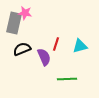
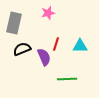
pink star: moved 23 px right; rotated 24 degrees counterclockwise
cyan triangle: rotated 14 degrees clockwise
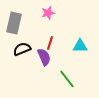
red line: moved 6 px left, 1 px up
green line: rotated 54 degrees clockwise
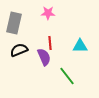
pink star: rotated 16 degrees clockwise
red line: rotated 24 degrees counterclockwise
black semicircle: moved 3 px left, 1 px down
green line: moved 3 px up
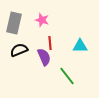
pink star: moved 6 px left, 7 px down; rotated 16 degrees clockwise
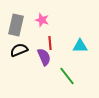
gray rectangle: moved 2 px right, 2 px down
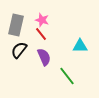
red line: moved 9 px left, 9 px up; rotated 32 degrees counterclockwise
black semicircle: rotated 30 degrees counterclockwise
